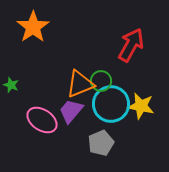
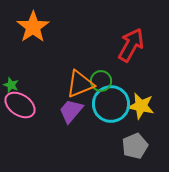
pink ellipse: moved 22 px left, 15 px up
gray pentagon: moved 34 px right, 3 px down
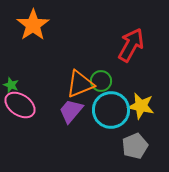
orange star: moved 2 px up
cyan circle: moved 6 px down
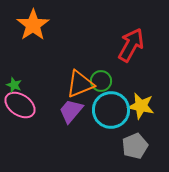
green star: moved 3 px right
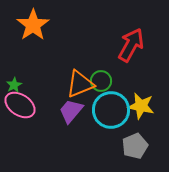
green star: rotated 21 degrees clockwise
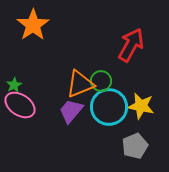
cyan circle: moved 2 px left, 3 px up
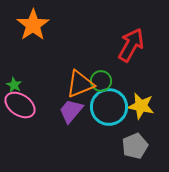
green star: rotated 14 degrees counterclockwise
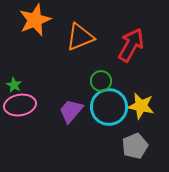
orange star: moved 2 px right, 5 px up; rotated 12 degrees clockwise
orange triangle: moved 47 px up
pink ellipse: rotated 44 degrees counterclockwise
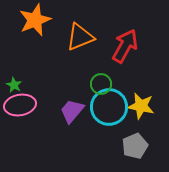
red arrow: moved 6 px left, 1 px down
green circle: moved 3 px down
purple trapezoid: moved 1 px right
